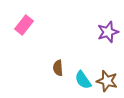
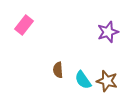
brown semicircle: moved 2 px down
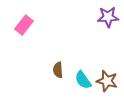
purple star: moved 15 px up; rotated 15 degrees clockwise
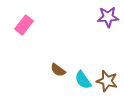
brown semicircle: rotated 49 degrees counterclockwise
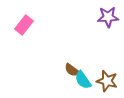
brown semicircle: moved 14 px right
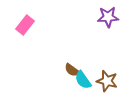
pink rectangle: moved 1 px right
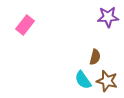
brown semicircle: moved 23 px right, 13 px up; rotated 112 degrees counterclockwise
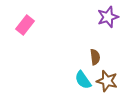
purple star: rotated 15 degrees counterclockwise
brown semicircle: rotated 21 degrees counterclockwise
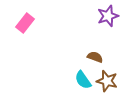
purple star: moved 1 px up
pink rectangle: moved 2 px up
brown semicircle: rotated 63 degrees counterclockwise
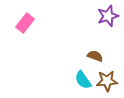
brown semicircle: moved 1 px up
brown star: rotated 20 degrees counterclockwise
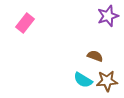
cyan semicircle: rotated 24 degrees counterclockwise
